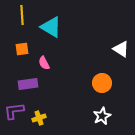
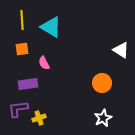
yellow line: moved 5 px down
white triangle: moved 1 px down
purple L-shape: moved 4 px right, 2 px up
white star: moved 1 px right, 2 px down
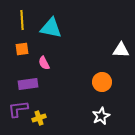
cyan triangle: moved 1 px down; rotated 20 degrees counterclockwise
white triangle: rotated 30 degrees counterclockwise
orange circle: moved 1 px up
white star: moved 2 px left, 2 px up
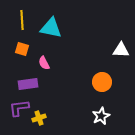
orange square: rotated 24 degrees clockwise
purple L-shape: moved 1 px right, 1 px up
